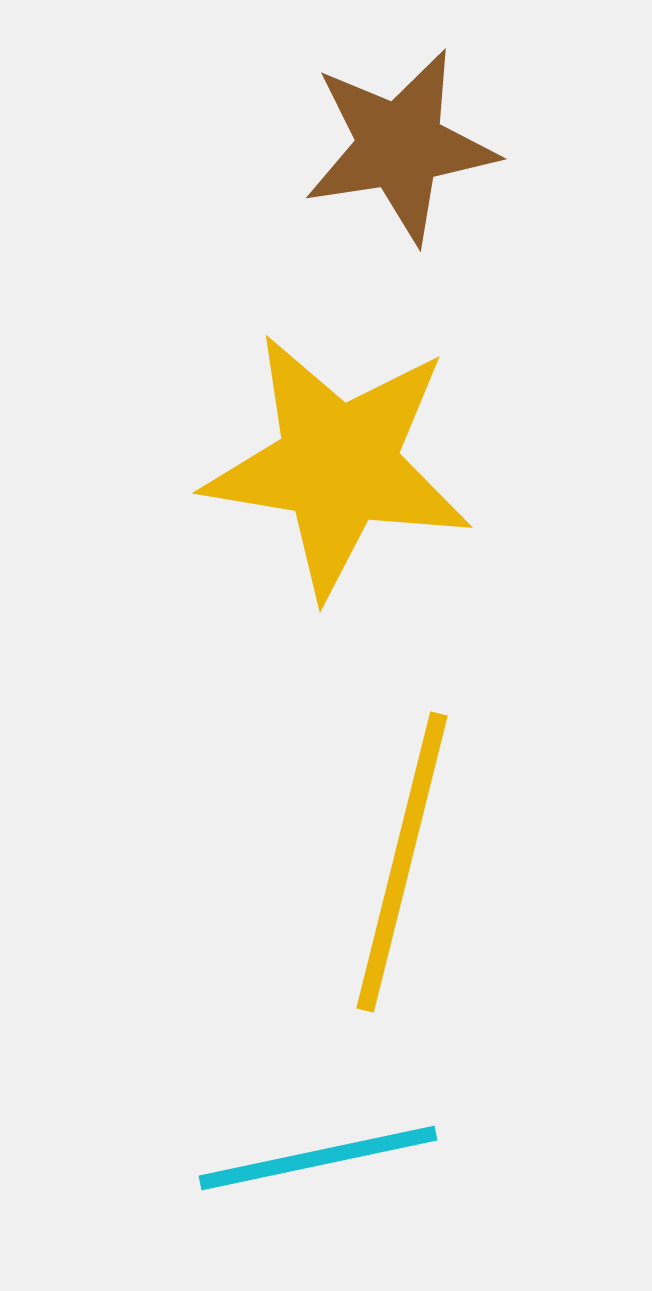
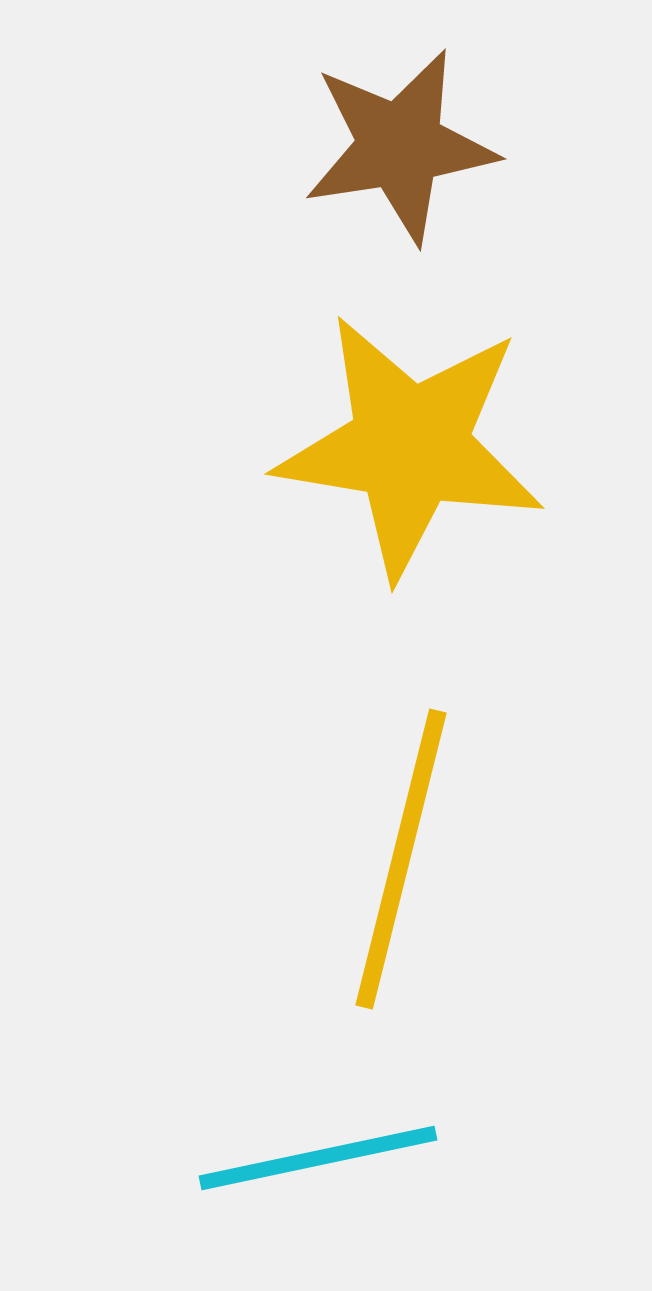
yellow star: moved 72 px right, 19 px up
yellow line: moved 1 px left, 3 px up
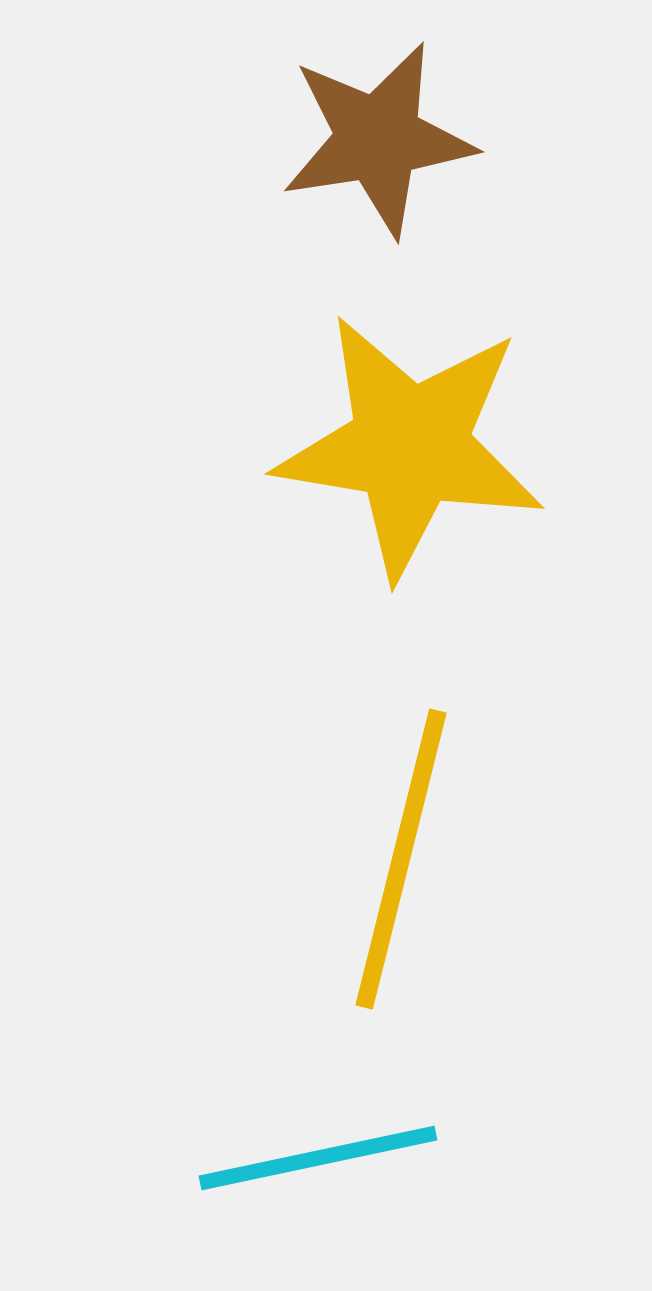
brown star: moved 22 px left, 7 px up
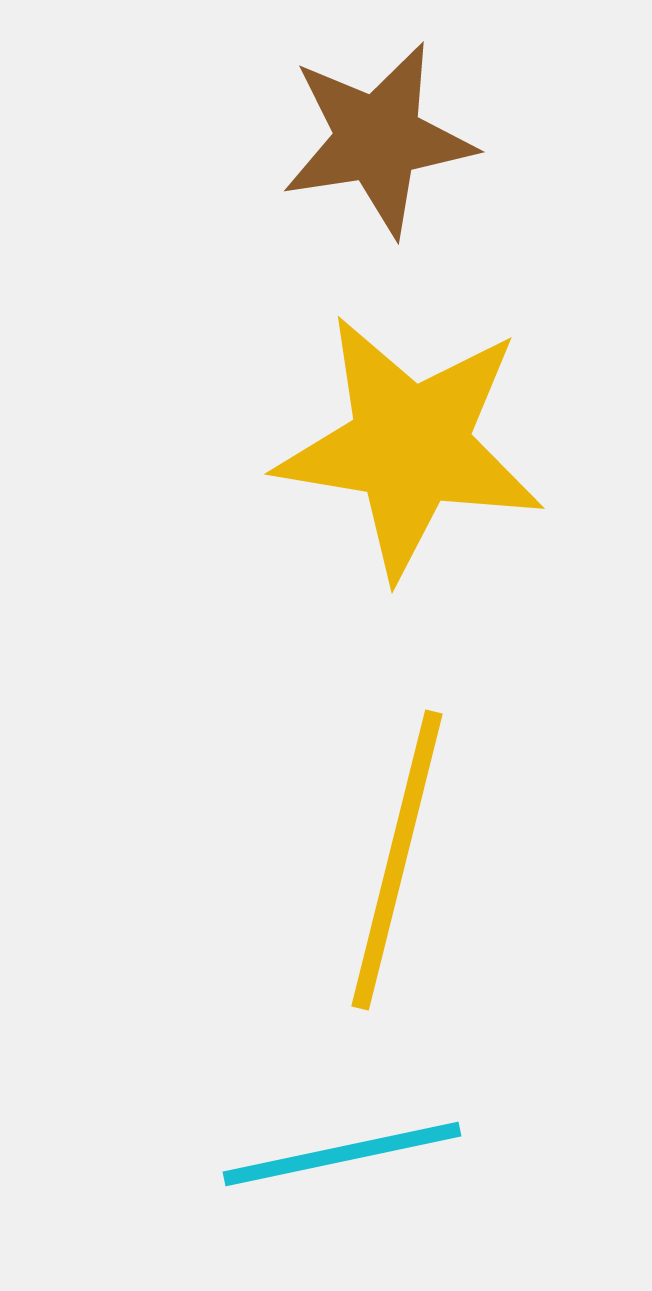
yellow line: moved 4 px left, 1 px down
cyan line: moved 24 px right, 4 px up
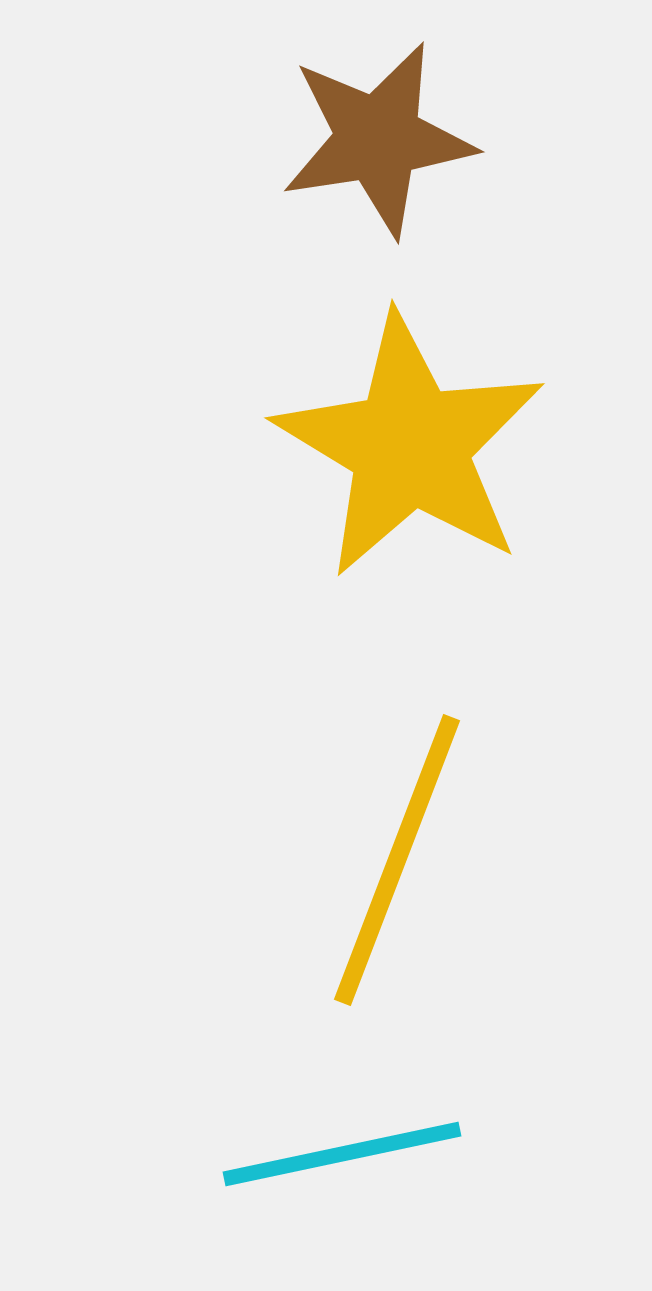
yellow star: rotated 22 degrees clockwise
yellow line: rotated 7 degrees clockwise
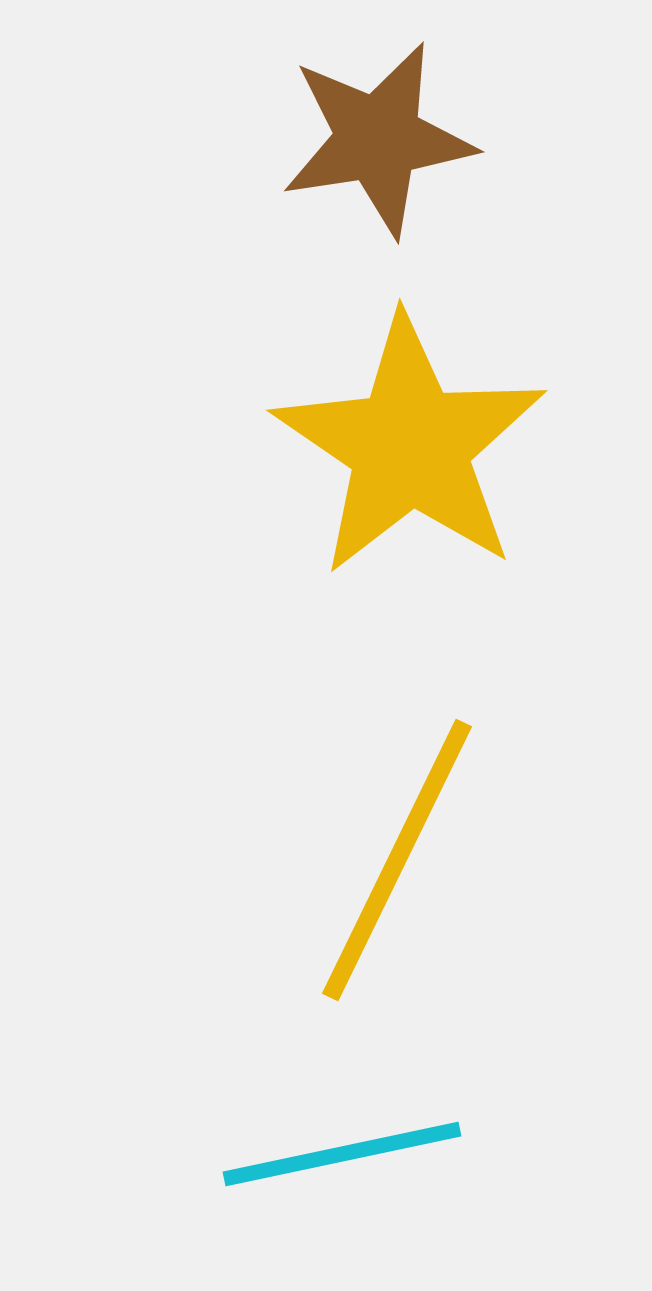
yellow star: rotated 3 degrees clockwise
yellow line: rotated 5 degrees clockwise
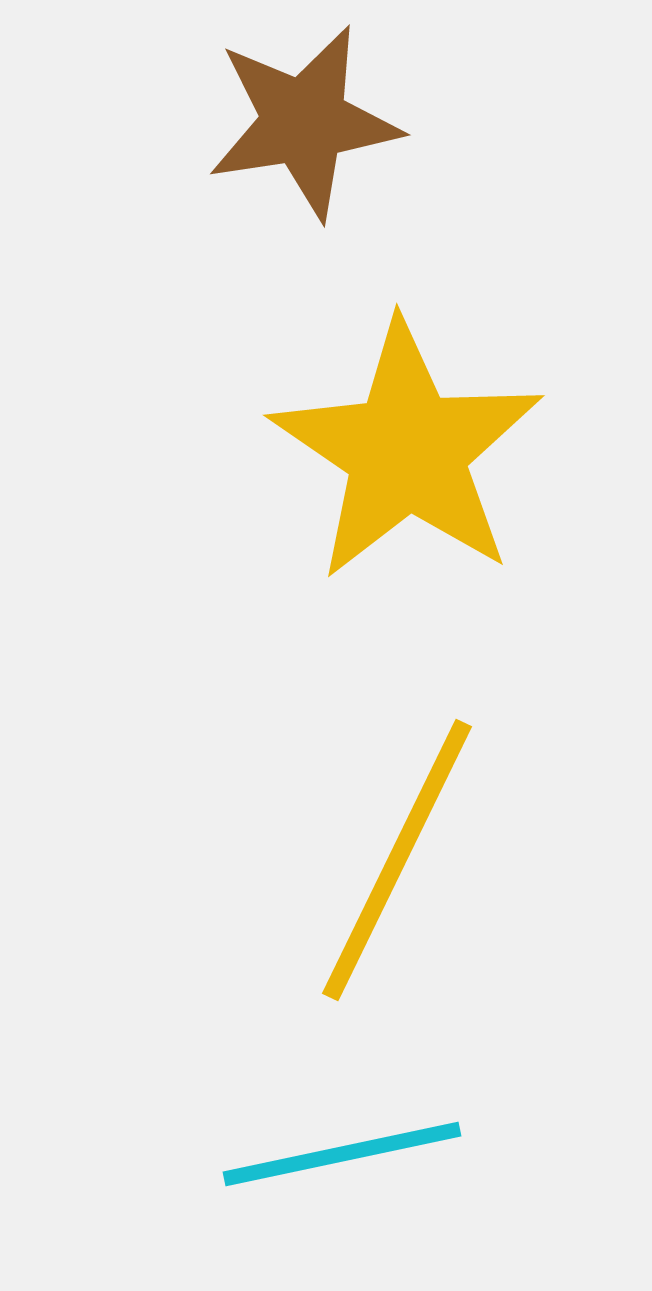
brown star: moved 74 px left, 17 px up
yellow star: moved 3 px left, 5 px down
